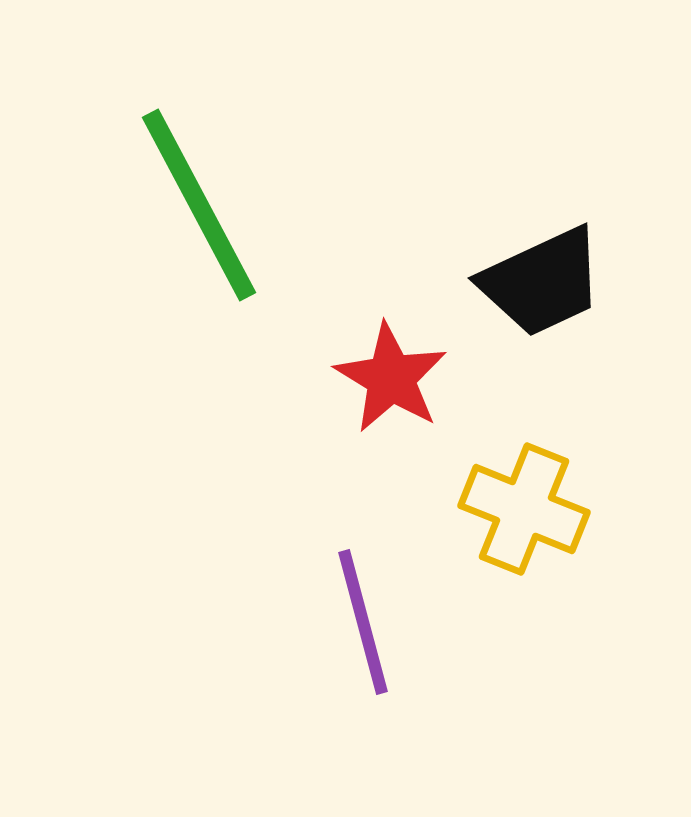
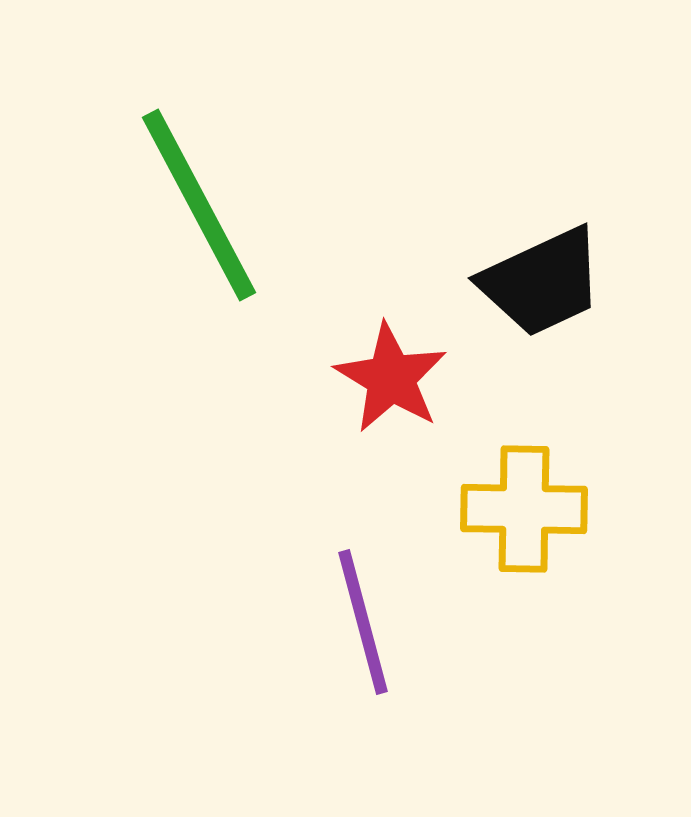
yellow cross: rotated 21 degrees counterclockwise
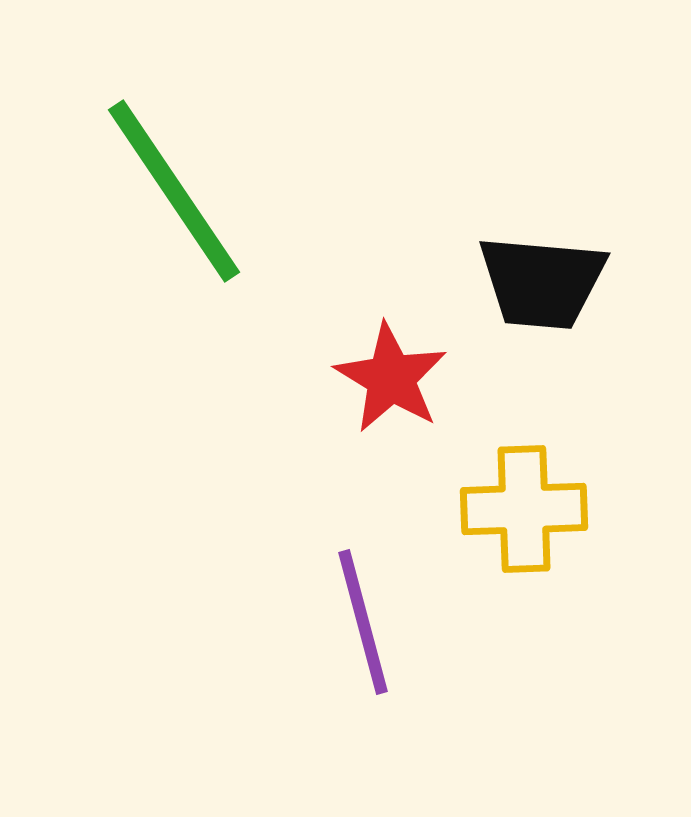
green line: moved 25 px left, 14 px up; rotated 6 degrees counterclockwise
black trapezoid: rotated 30 degrees clockwise
yellow cross: rotated 3 degrees counterclockwise
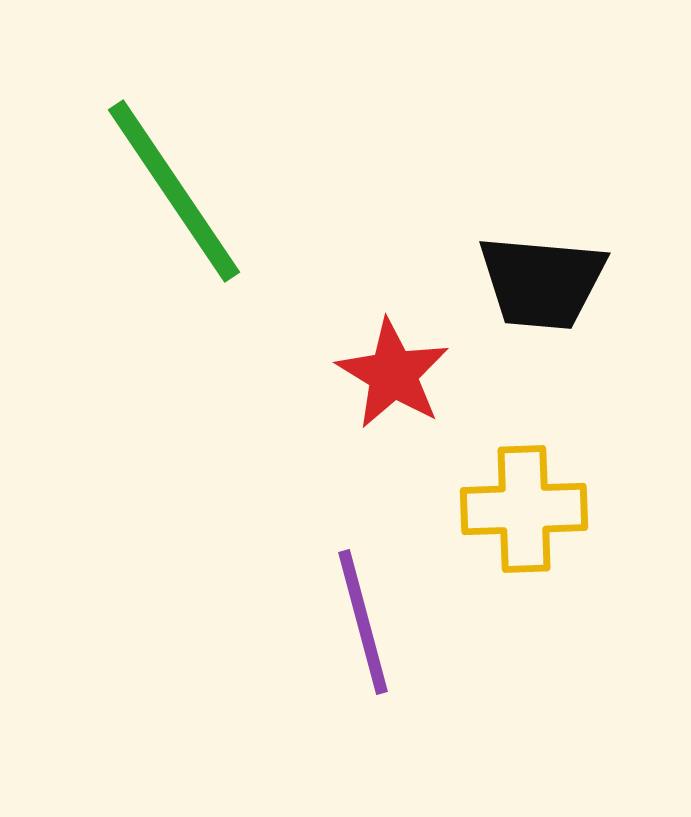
red star: moved 2 px right, 4 px up
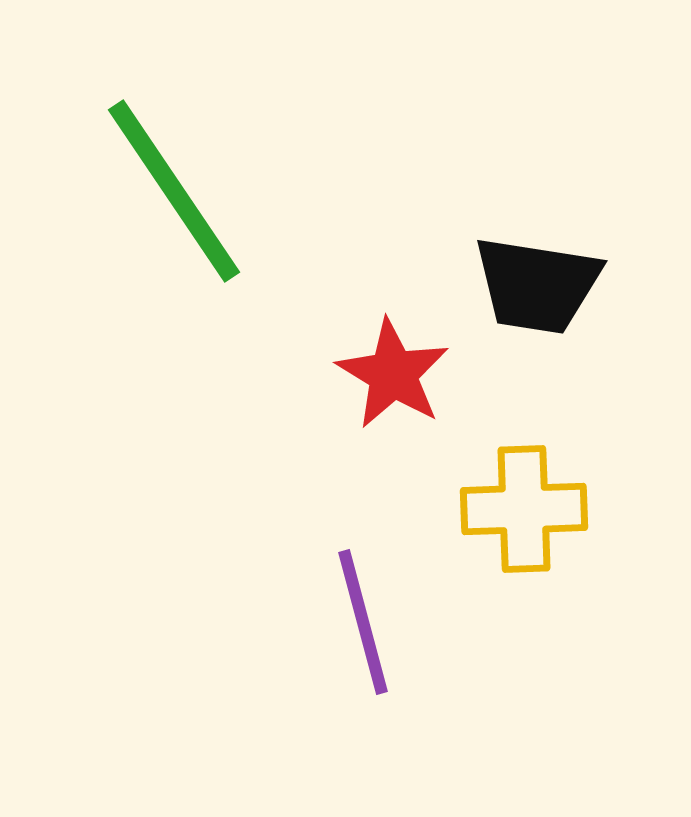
black trapezoid: moved 5 px left, 3 px down; rotated 4 degrees clockwise
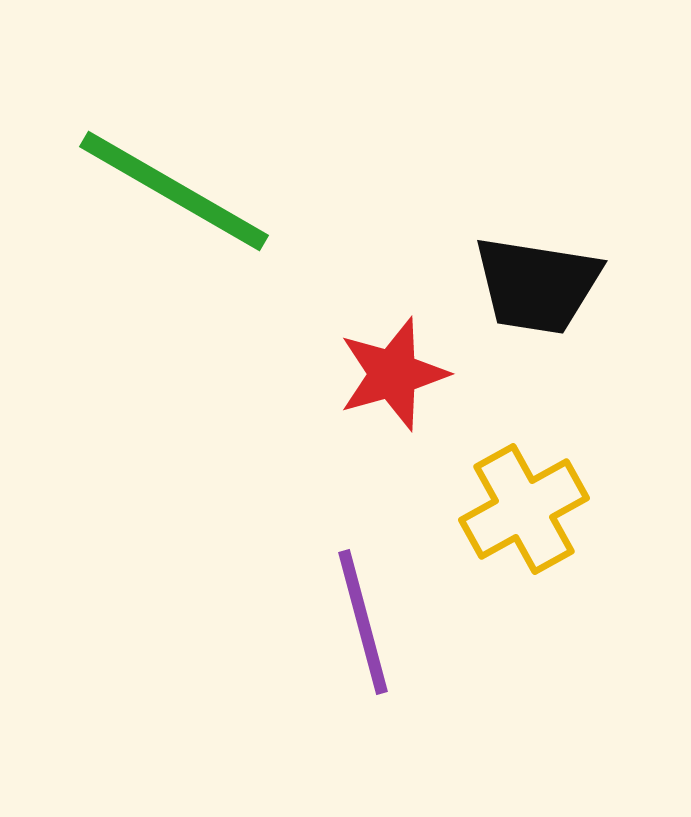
green line: rotated 26 degrees counterclockwise
red star: rotated 25 degrees clockwise
yellow cross: rotated 27 degrees counterclockwise
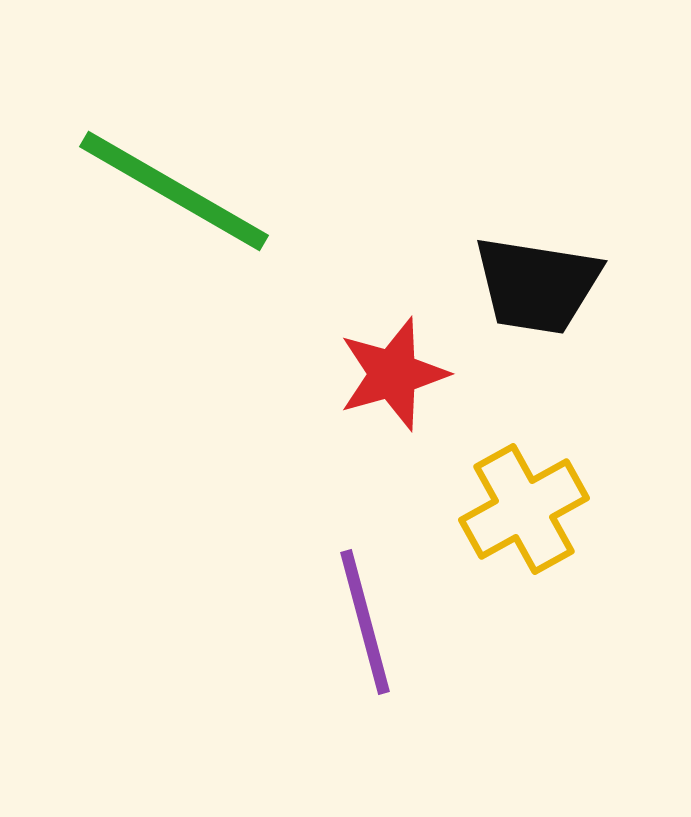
purple line: moved 2 px right
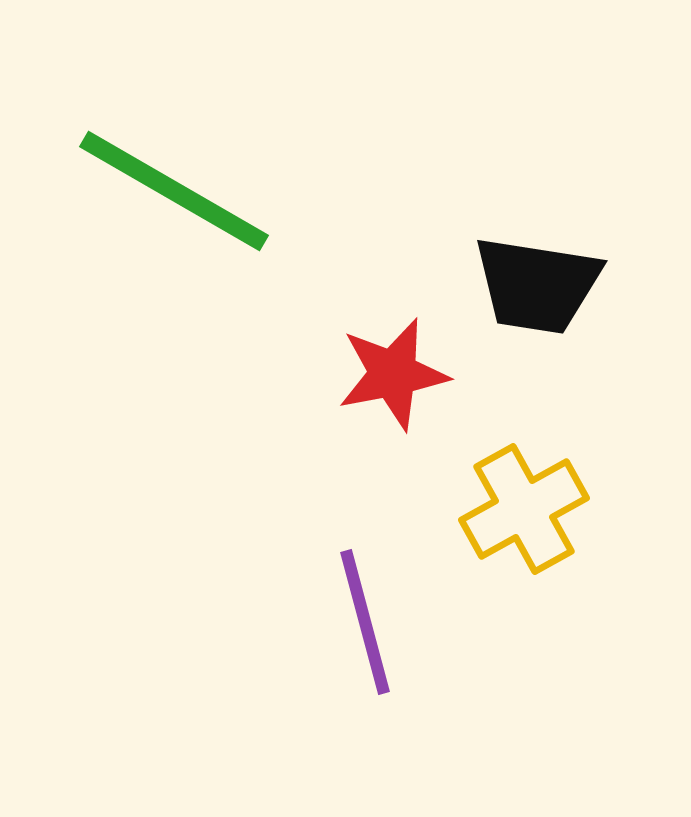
red star: rotated 5 degrees clockwise
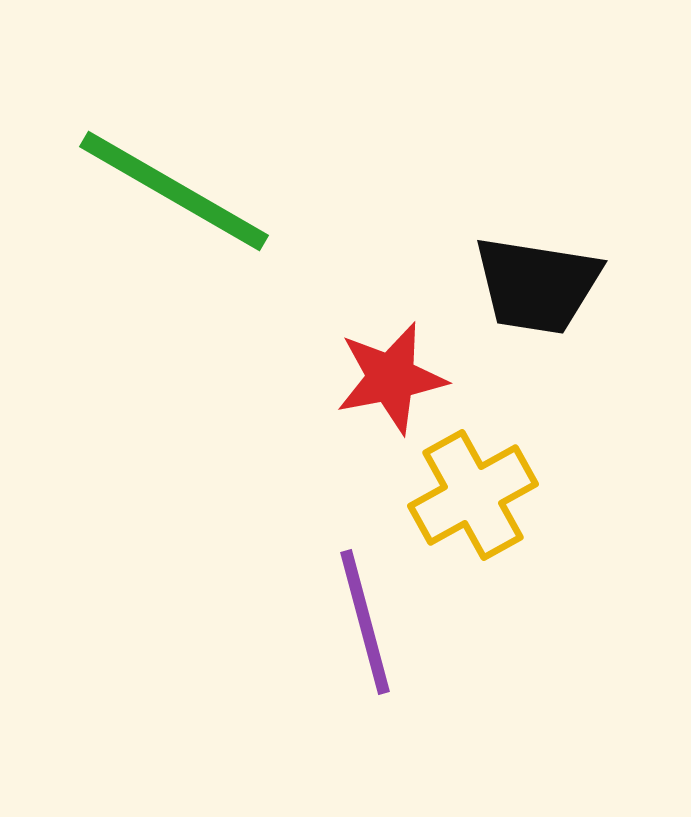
red star: moved 2 px left, 4 px down
yellow cross: moved 51 px left, 14 px up
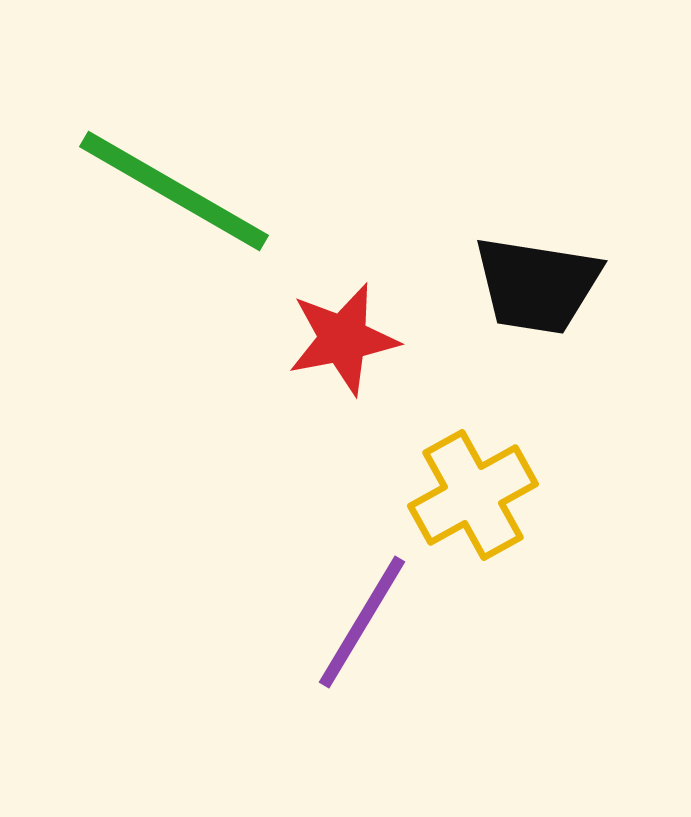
red star: moved 48 px left, 39 px up
purple line: moved 3 px left; rotated 46 degrees clockwise
